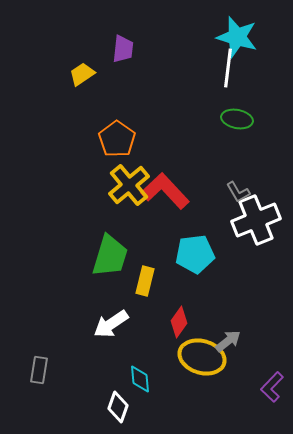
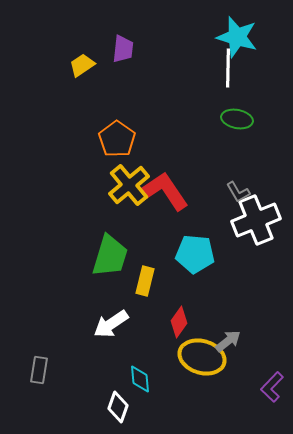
white line: rotated 6 degrees counterclockwise
yellow trapezoid: moved 9 px up
red L-shape: rotated 9 degrees clockwise
cyan pentagon: rotated 12 degrees clockwise
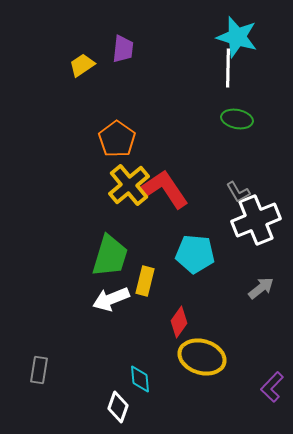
red L-shape: moved 2 px up
white arrow: moved 25 px up; rotated 12 degrees clockwise
gray arrow: moved 33 px right, 53 px up
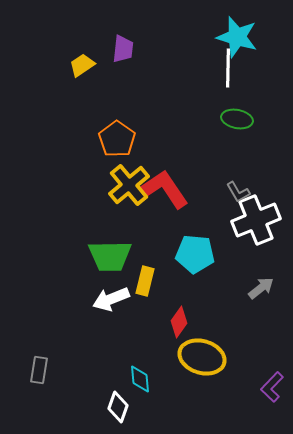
green trapezoid: rotated 72 degrees clockwise
